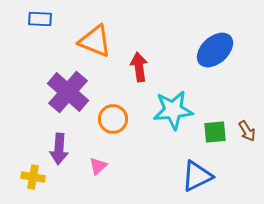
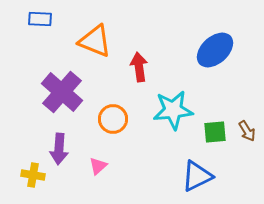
purple cross: moved 6 px left
yellow cross: moved 2 px up
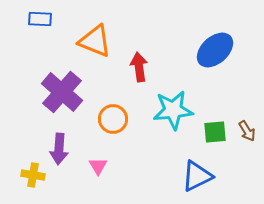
pink triangle: rotated 18 degrees counterclockwise
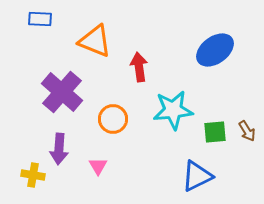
blue ellipse: rotated 6 degrees clockwise
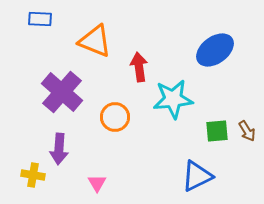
cyan star: moved 11 px up
orange circle: moved 2 px right, 2 px up
green square: moved 2 px right, 1 px up
pink triangle: moved 1 px left, 17 px down
